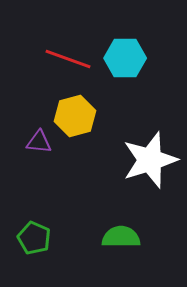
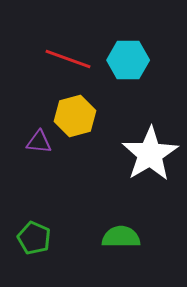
cyan hexagon: moved 3 px right, 2 px down
white star: moved 6 px up; rotated 14 degrees counterclockwise
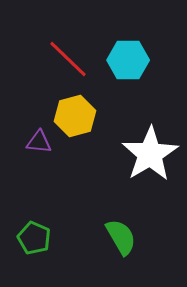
red line: rotated 24 degrees clockwise
green semicircle: rotated 60 degrees clockwise
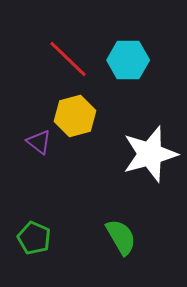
purple triangle: rotated 32 degrees clockwise
white star: rotated 16 degrees clockwise
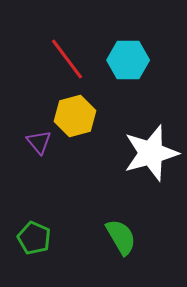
red line: moved 1 px left; rotated 9 degrees clockwise
purple triangle: rotated 12 degrees clockwise
white star: moved 1 px right, 1 px up
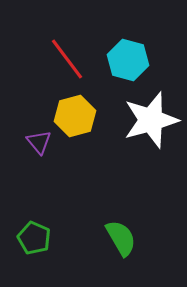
cyan hexagon: rotated 15 degrees clockwise
white star: moved 33 px up
green semicircle: moved 1 px down
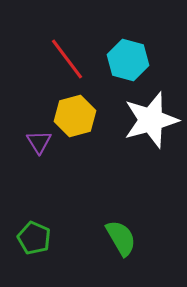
purple triangle: rotated 8 degrees clockwise
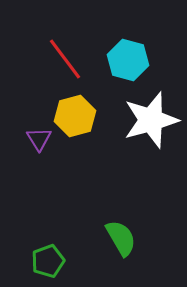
red line: moved 2 px left
purple triangle: moved 3 px up
green pentagon: moved 14 px right, 23 px down; rotated 28 degrees clockwise
